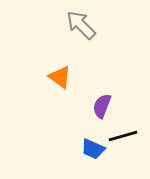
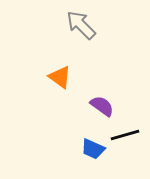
purple semicircle: rotated 105 degrees clockwise
black line: moved 2 px right, 1 px up
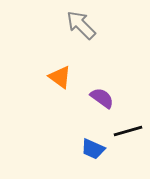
purple semicircle: moved 8 px up
black line: moved 3 px right, 4 px up
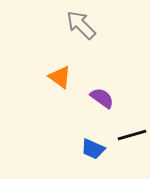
black line: moved 4 px right, 4 px down
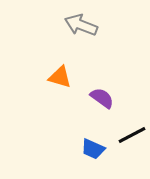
gray arrow: rotated 24 degrees counterclockwise
orange triangle: rotated 20 degrees counterclockwise
black line: rotated 12 degrees counterclockwise
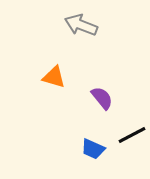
orange triangle: moved 6 px left
purple semicircle: rotated 15 degrees clockwise
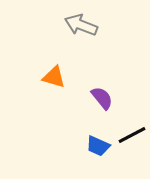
blue trapezoid: moved 5 px right, 3 px up
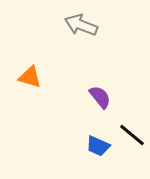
orange triangle: moved 24 px left
purple semicircle: moved 2 px left, 1 px up
black line: rotated 68 degrees clockwise
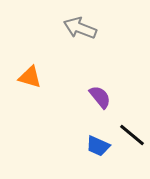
gray arrow: moved 1 px left, 3 px down
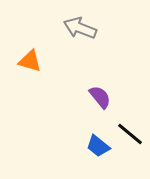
orange triangle: moved 16 px up
black line: moved 2 px left, 1 px up
blue trapezoid: rotated 15 degrees clockwise
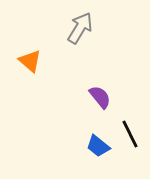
gray arrow: rotated 100 degrees clockwise
orange triangle: rotated 25 degrees clockwise
black line: rotated 24 degrees clockwise
